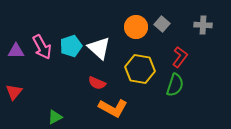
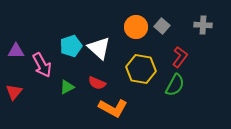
gray square: moved 2 px down
pink arrow: moved 18 px down
yellow hexagon: moved 1 px right
green semicircle: rotated 10 degrees clockwise
green triangle: moved 12 px right, 30 px up
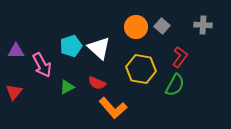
orange L-shape: rotated 20 degrees clockwise
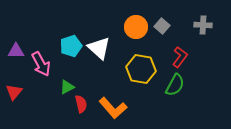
pink arrow: moved 1 px left, 1 px up
red semicircle: moved 16 px left, 21 px down; rotated 126 degrees counterclockwise
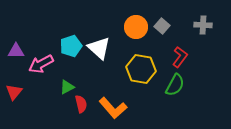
pink arrow: rotated 90 degrees clockwise
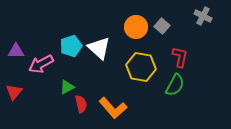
gray cross: moved 9 px up; rotated 24 degrees clockwise
red L-shape: rotated 25 degrees counterclockwise
yellow hexagon: moved 2 px up
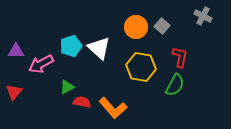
red semicircle: moved 1 px right, 2 px up; rotated 66 degrees counterclockwise
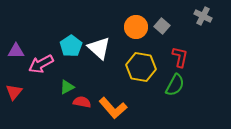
cyan pentagon: rotated 15 degrees counterclockwise
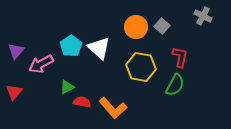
purple triangle: rotated 48 degrees counterclockwise
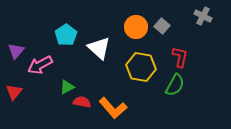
cyan pentagon: moved 5 px left, 11 px up
pink arrow: moved 1 px left, 1 px down
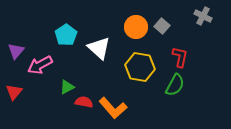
yellow hexagon: moved 1 px left
red semicircle: moved 2 px right
